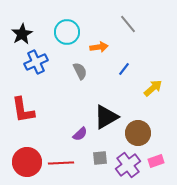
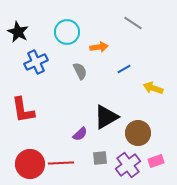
gray line: moved 5 px right, 1 px up; rotated 18 degrees counterclockwise
black star: moved 4 px left, 2 px up; rotated 15 degrees counterclockwise
blue line: rotated 24 degrees clockwise
yellow arrow: rotated 120 degrees counterclockwise
red circle: moved 3 px right, 2 px down
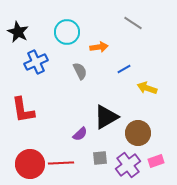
yellow arrow: moved 6 px left
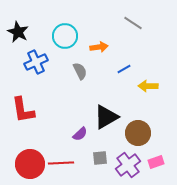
cyan circle: moved 2 px left, 4 px down
yellow arrow: moved 1 px right, 2 px up; rotated 18 degrees counterclockwise
pink rectangle: moved 1 px down
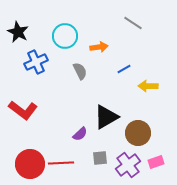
red L-shape: rotated 44 degrees counterclockwise
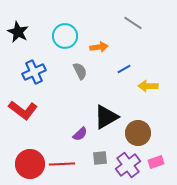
blue cross: moved 2 px left, 10 px down
red line: moved 1 px right, 1 px down
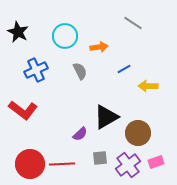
blue cross: moved 2 px right, 2 px up
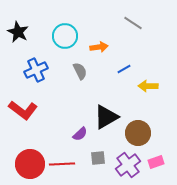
gray square: moved 2 px left
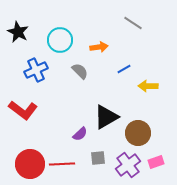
cyan circle: moved 5 px left, 4 px down
gray semicircle: rotated 18 degrees counterclockwise
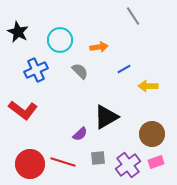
gray line: moved 7 px up; rotated 24 degrees clockwise
brown circle: moved 14 px right, 1 px down
red line: moved 1 px right, 2 px up; rotated 20 degrees clockwise
